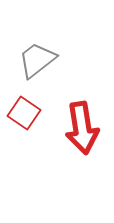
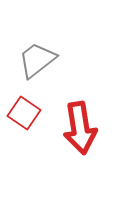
red arrow: moved 2 px left
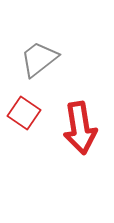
gray trapezoid: moved 2 px right, 1 px up
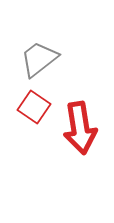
red square: moved 10 px right, 6 px up
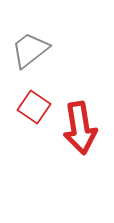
gray trapezoid: moved 9 px left, 9 px up
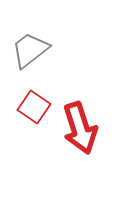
red arrow: rotated 9 degrees counterclockwise
